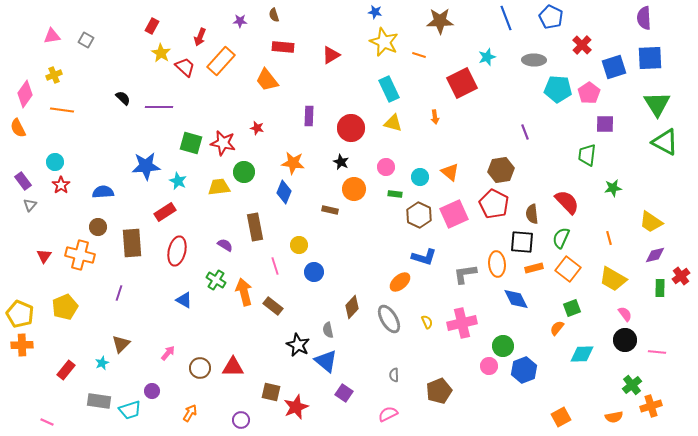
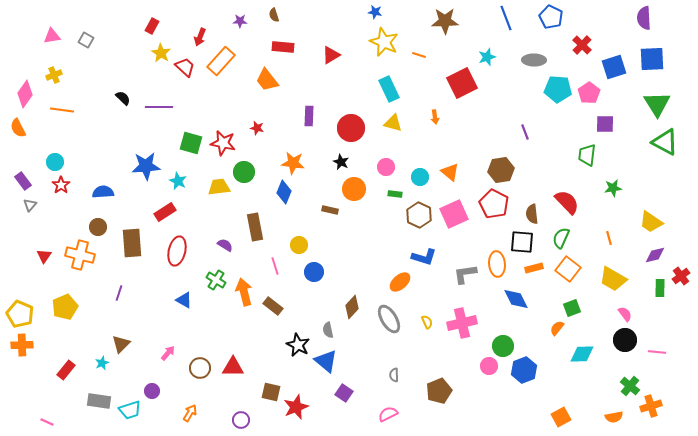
brown star at (440, 21): moved 5 px right
blue square at (650, 58): moved 2 px right, 1 px down
green cross at (632, 385): moved 2 px left, 1 px down; rotated 12 degrees counterclockwise
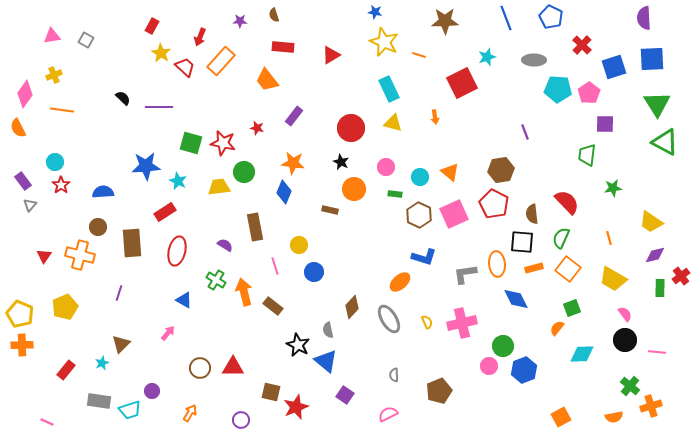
purple rectangle at (309, 116): moved 15 px left; rotated 36 degrees clockwise
pink arrow at (168, 353): moved 20 px up
purple square at (344, 393): moved 1 px right, 2 px down
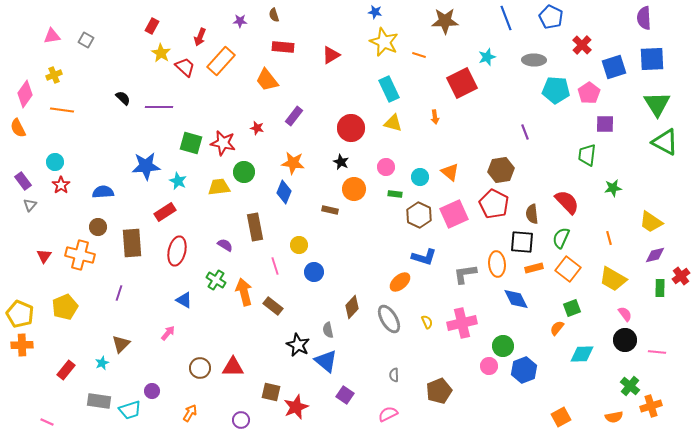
cyan pentagon at (558, 89): moved 2 px left, 1 px down
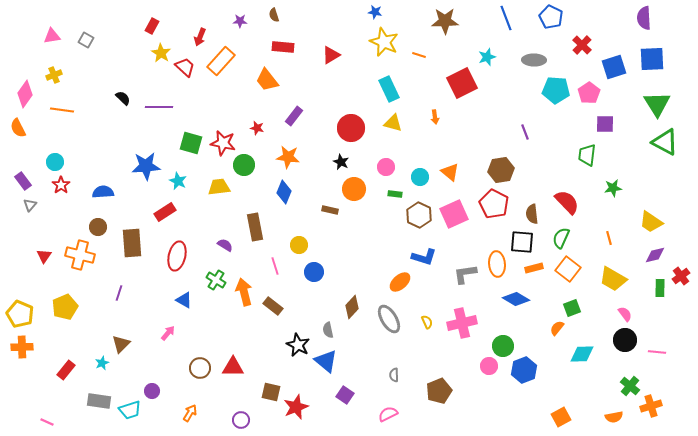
orange star at (293, 163): moved 5 px left, 6 px up
green circle at (244, 172): moved 7 px up
red ellipse at (177, 251): moved 5 px down
blue diamond at (516, 299): rotated 32 degrees counterclockwise
orange cross at (22, 345): moved 2 px down
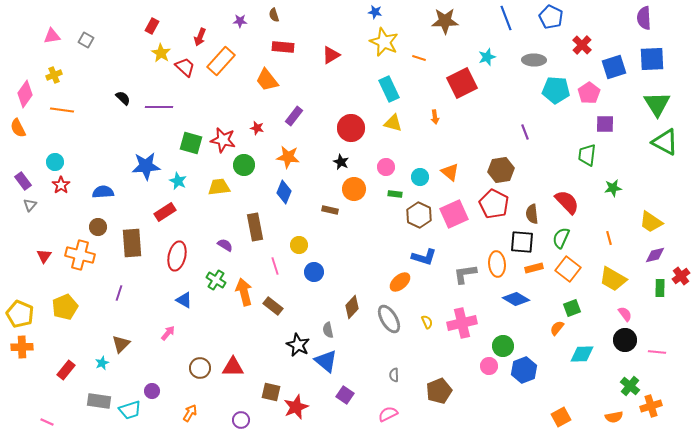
orange line at (419, 55): moved 3 px down
red star at (223, 143): moved 3 px up
